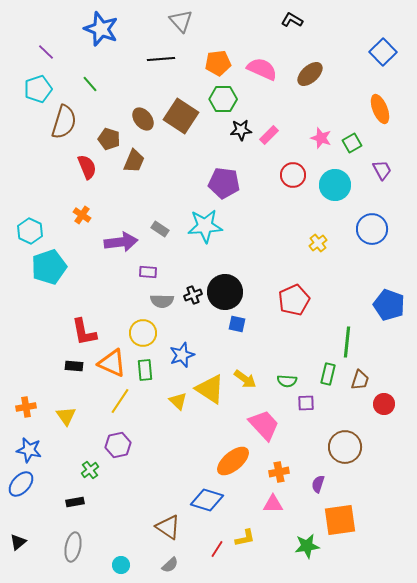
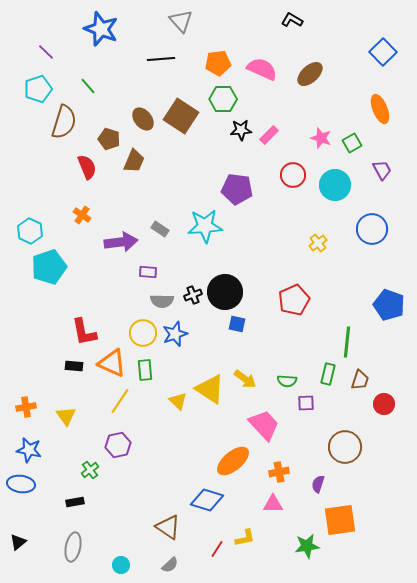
green line at (90, 84): moved 2 px left, 2 px down
purple pentagon at (224, 183): moved 13 px right, 6 px down
blue star at (182, 355): moved 7 px left, 21 px up
blue ellipse at (21, 484): rotated 56 degrees clockwise
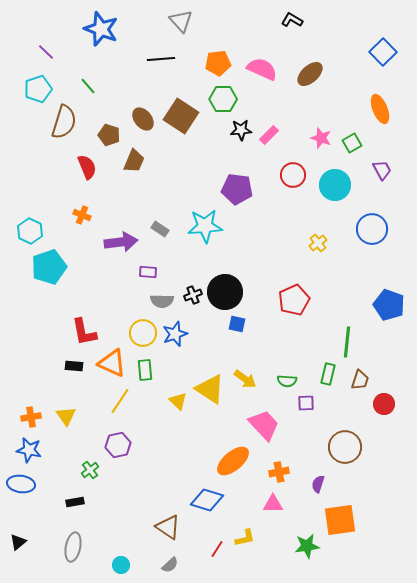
brown pentagon at (109, 139): moved 4 px up
orange cross at (82, 215): rotated 12 degrees counterclockwise
orange cross at (26, 407): moved 5 px right, 10 px down
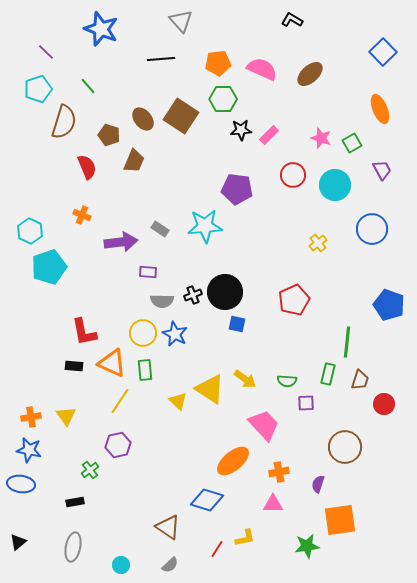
blue star at (175, 334): rotated 25 degrees counterclockwise
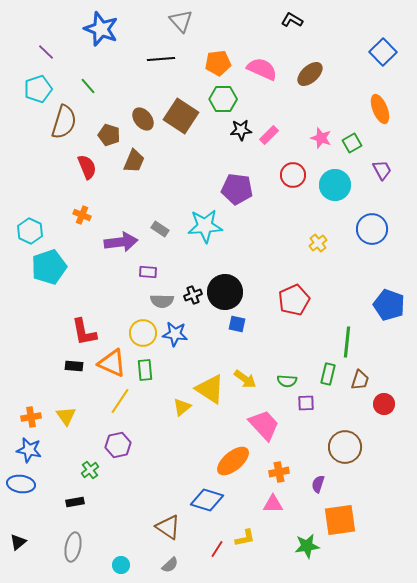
blue star at (175, 334): rotated 20 degrees counterclockwise
yellow triangle at (178, 401): moved 4 px right, 6 px down; rotated 36 degrees clockwise
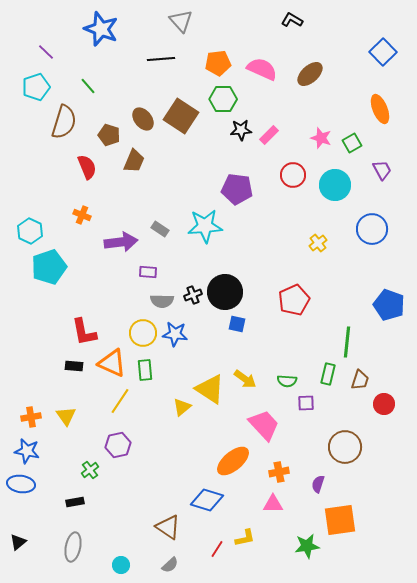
cyan pentagon at (38, 89): moved 2 px left, 2 px up
blue star at (29, 450): moved 2 px left, 1 px down
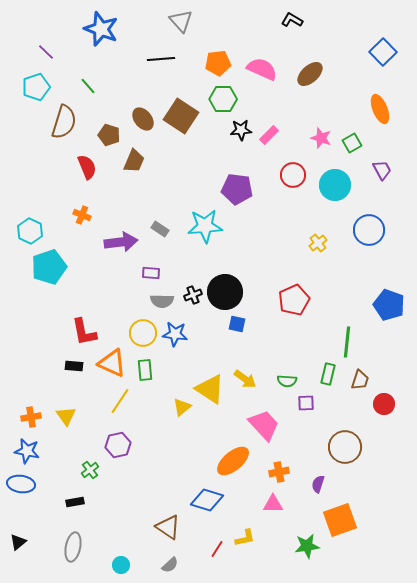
blue circle at (372, 229): moved 3 px left, 1 px down
purple rectangle at (148, 272): moved 3 px right, 1 px down
orange square at (340, 520): rotated 12 degrees counterclockwise
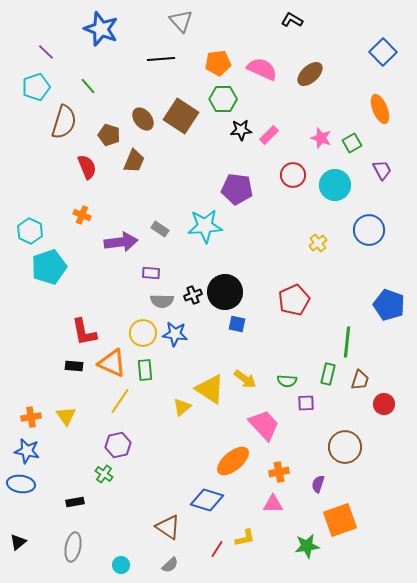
green cross at (90, 470): moved 14 px right, 4 px down; rotated 18 degrees counterclockwise
